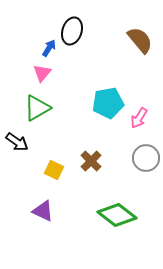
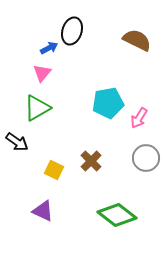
brown semicircle: moved 3 px left; rotated 24 degrees counterclockwise
blue arrow: rotated 30 degrees clockwise
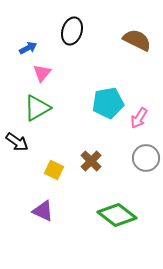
blue arrow: moved 21 px left
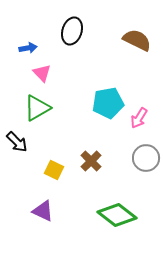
blue arrow: rotated 18 degrees clockwise
pink triangle: rotated 24 degrees counterclockwise
black arrow: rotated 10 degrees clockwise
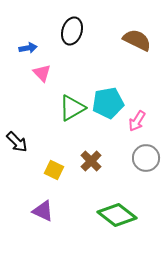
green triangle: moved 35 px right
pink arrow: moved 2 px left, 3 px down
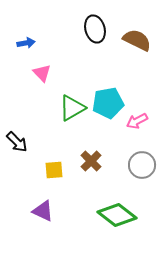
black ellipse: moved 23 px right, 2 px up; rotated 32 degrees counterclockwise
blue arrow: moved 2 px left, 5 px up
pink arrow: rotated 30 degrees clockwise
gray circle: moved 4 px left, 7 px down
yellow square: rotated 30 degrees counterclockwise
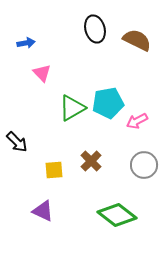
gray circle: moved 2 px right
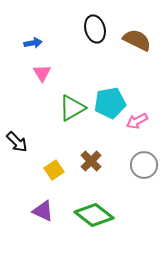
blue arrow: moved 7 px right
pink triangle: rotated 12 degrees clockwise
cyan pentagon: moved 2 px right
yellow square: rotated 30 degrees counterclockwise
green diamond: moved 23 px left
